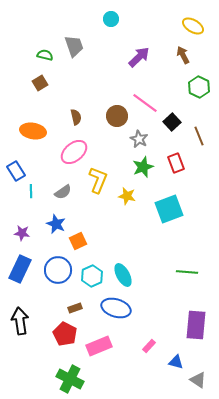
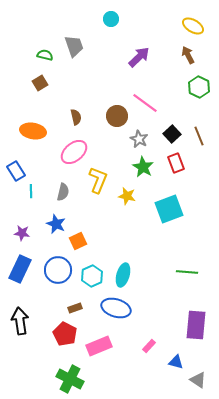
brown arrow at (183, 55): moved 5 px right
black square at (172, 122): moved 12 px down
green star at (143, 167): rotated 20 degrees counterclockwise
gray semicircle at (63, 192): rotated 42 degrees counterclockwise
cyan ellipse at (123, 275): rotated 45 degrees clockwise
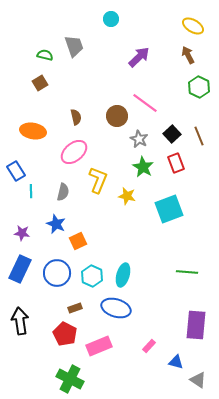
blue circle at (58, 270): moved 1 px left, 3 px down
cyan hexagon at (92, 276): rotated 10 degrees counterclockwise
